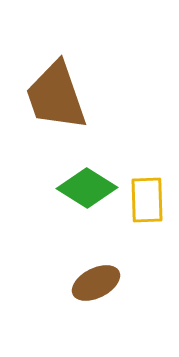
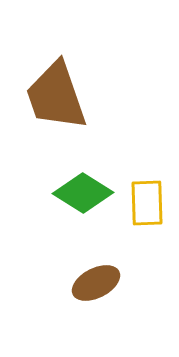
green diamond: moved 4 px left, 5 px down
yellow rectangle: moved 3 px down
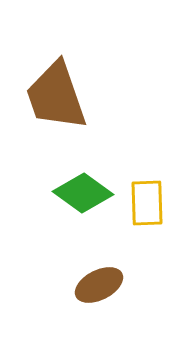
green diamond: rotated 4 degrees clockwise
brown ellipse: moved 3 px right, 2 px down
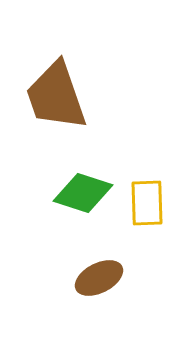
green diamond: rotated 18 degrees counterclockwise
brown ellipse: moved 7 px up
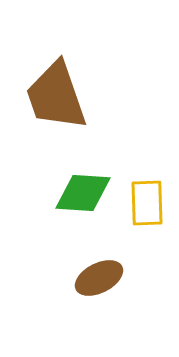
green diamond: rotated 14 degrees counterclockwise
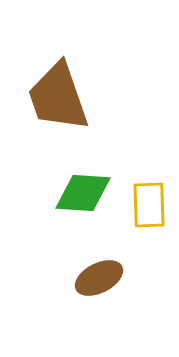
brown trapezoid: moved 2 px right, 1 px down
yellow rectangle: moved 2 px right, 2 px down
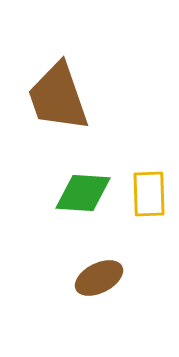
yellow rectangle: moved 11 px up
